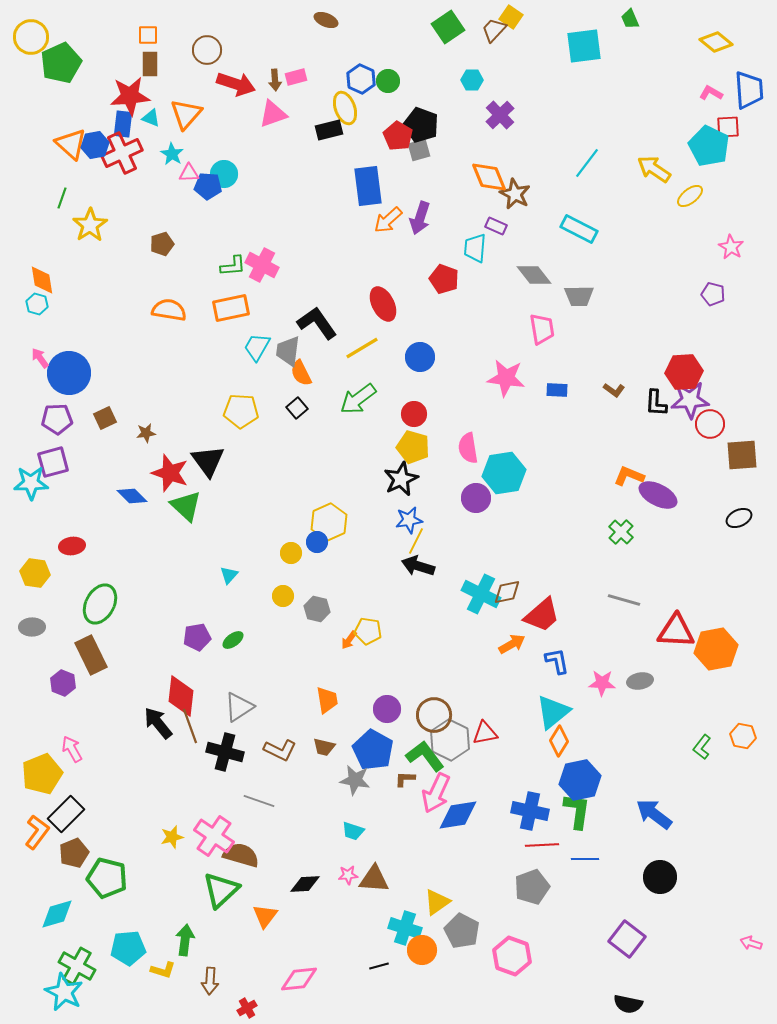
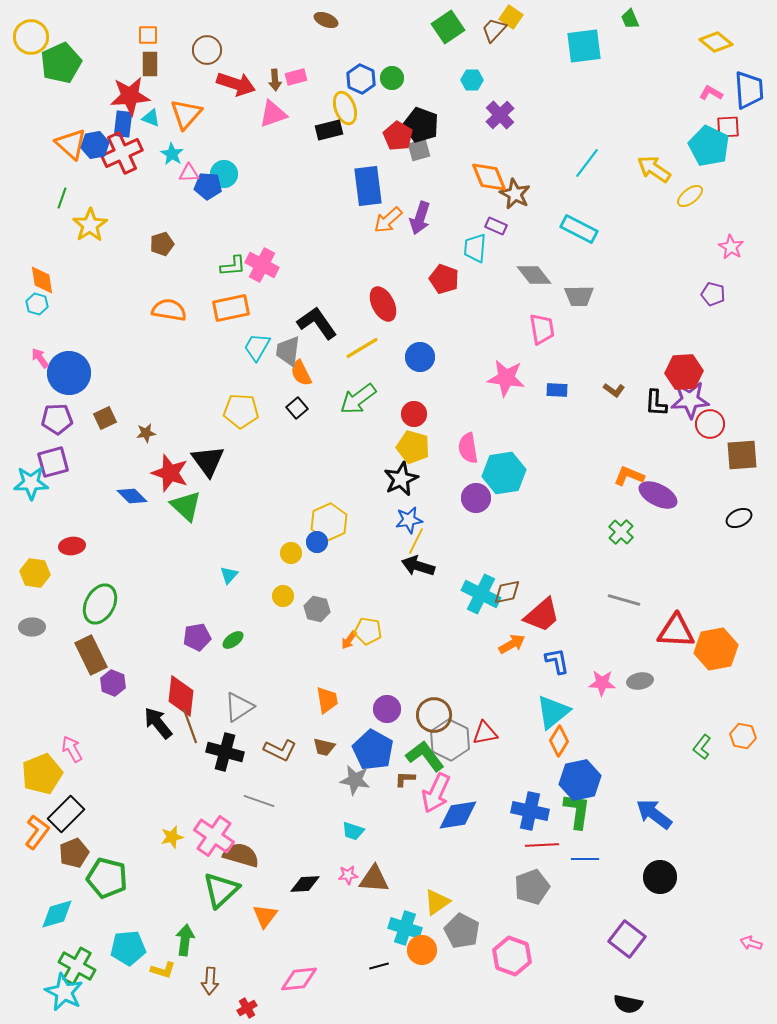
green circle at (388, 81): moved 4 px right, 3 px up
purple hexagon at (63, 683): moved 50 px right
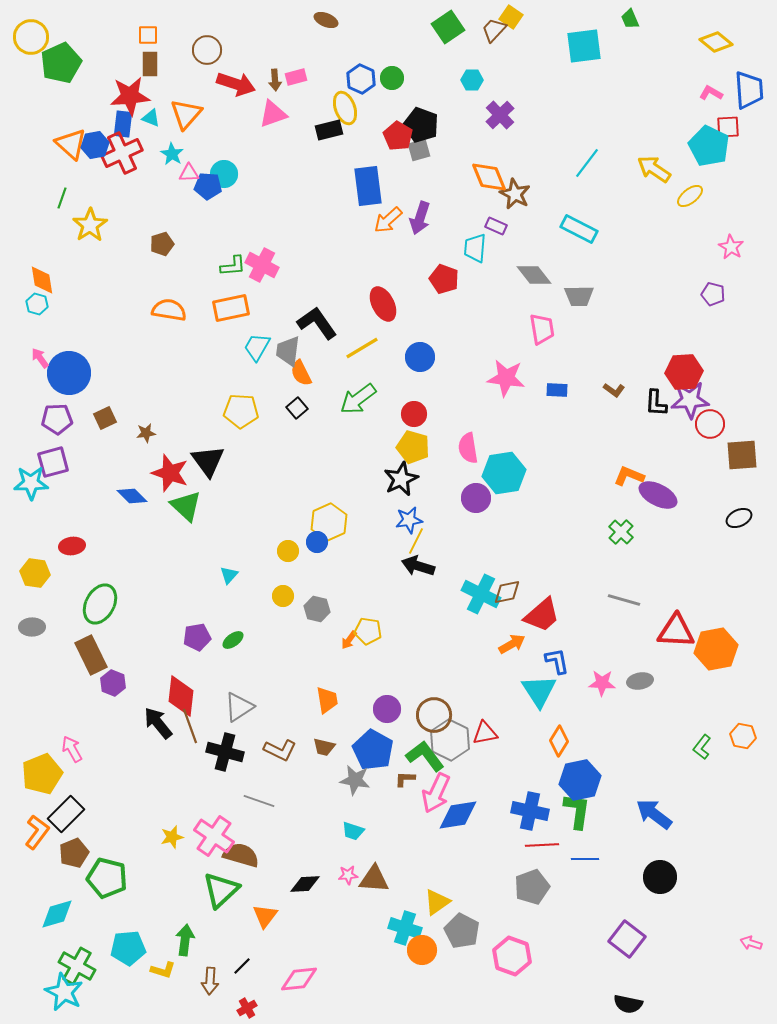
yellow circle at (291, 553): moved 3 px left, 2 px up
cyan triangle at (553, 712): moved 14 px left, 21 px up; rotated 24 degrees counterclockwise
black line at (379, 966): moved 137 px left; rotated 30 degrees counterclockwise
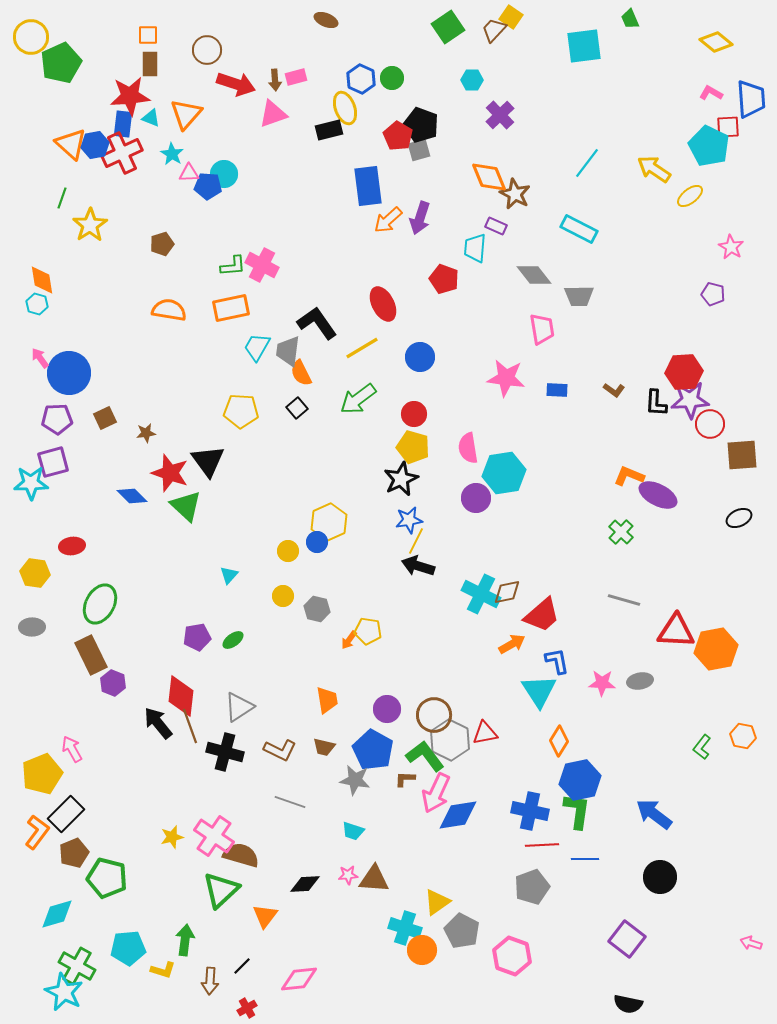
blue trapezoid at (749, 90): moved 2 px right, 9 px down
gray line at (259, 801): moved 31 px right, 1 px down
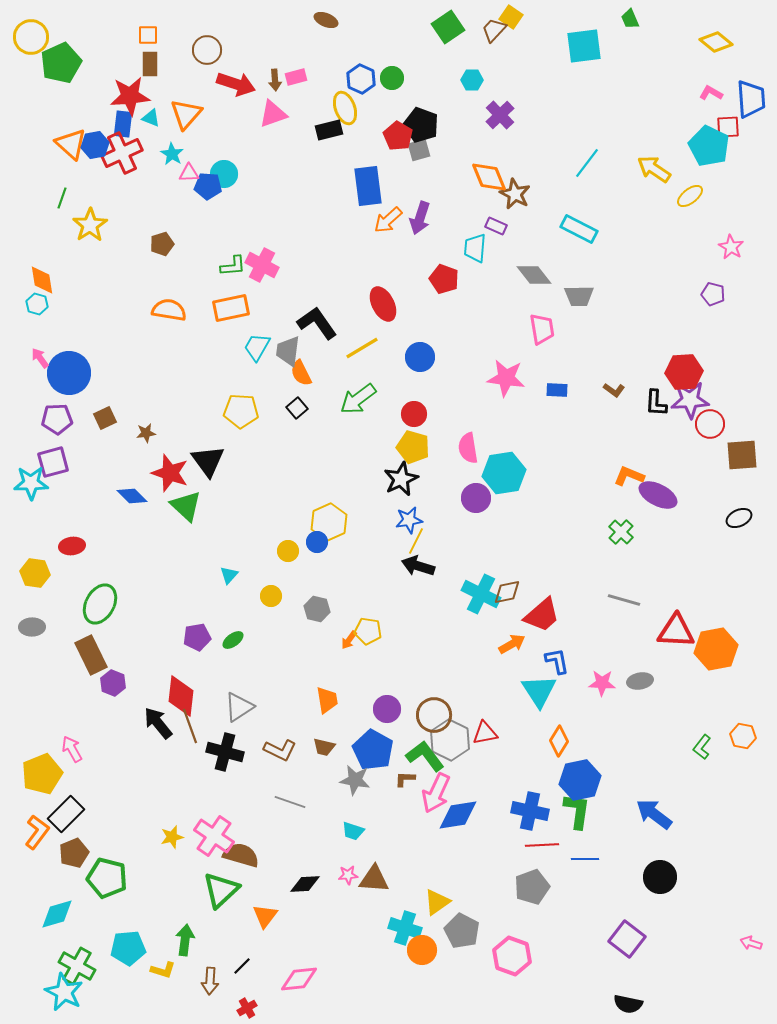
yellow circle at (283, 596): moved 12 px left
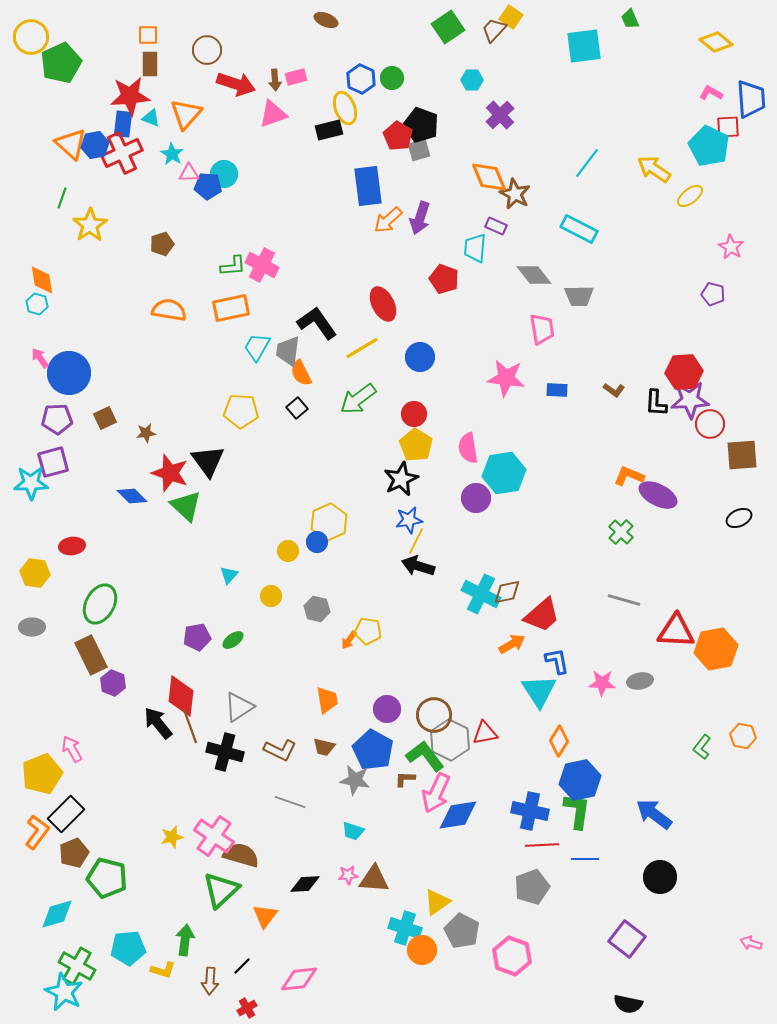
yellow pentagon at (413, 447): moved 3 px right, 2 px up; rotated 16 degrees clockwise
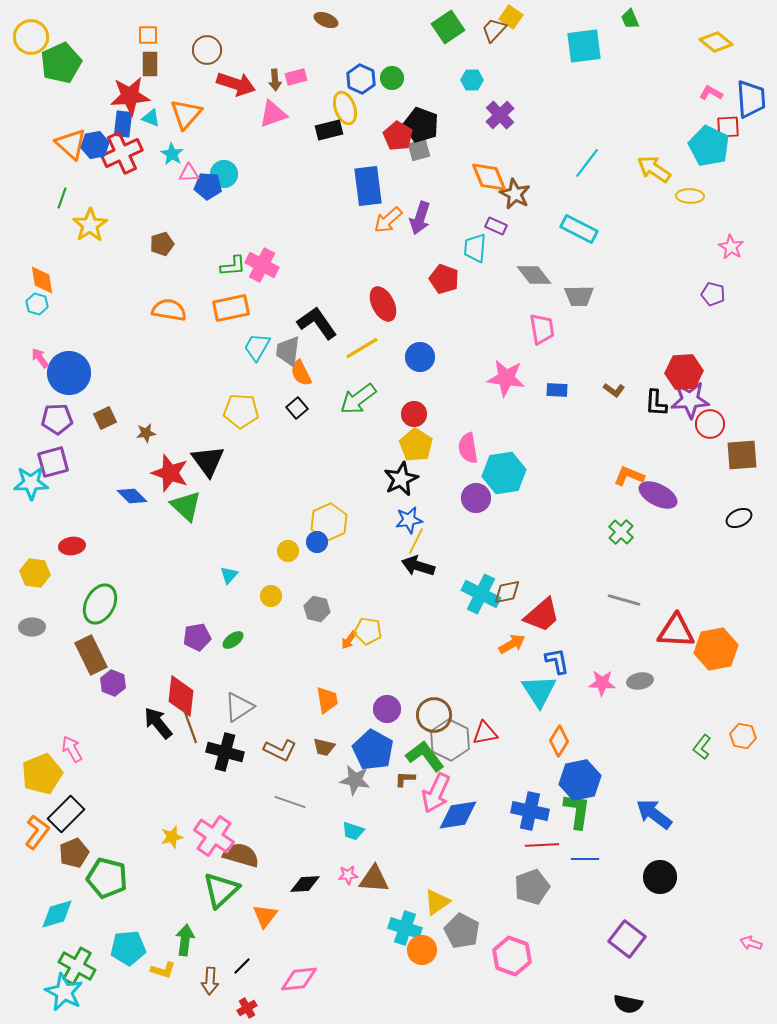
yellow ellipse at (690, 196): rotated 40 degrees clockwise
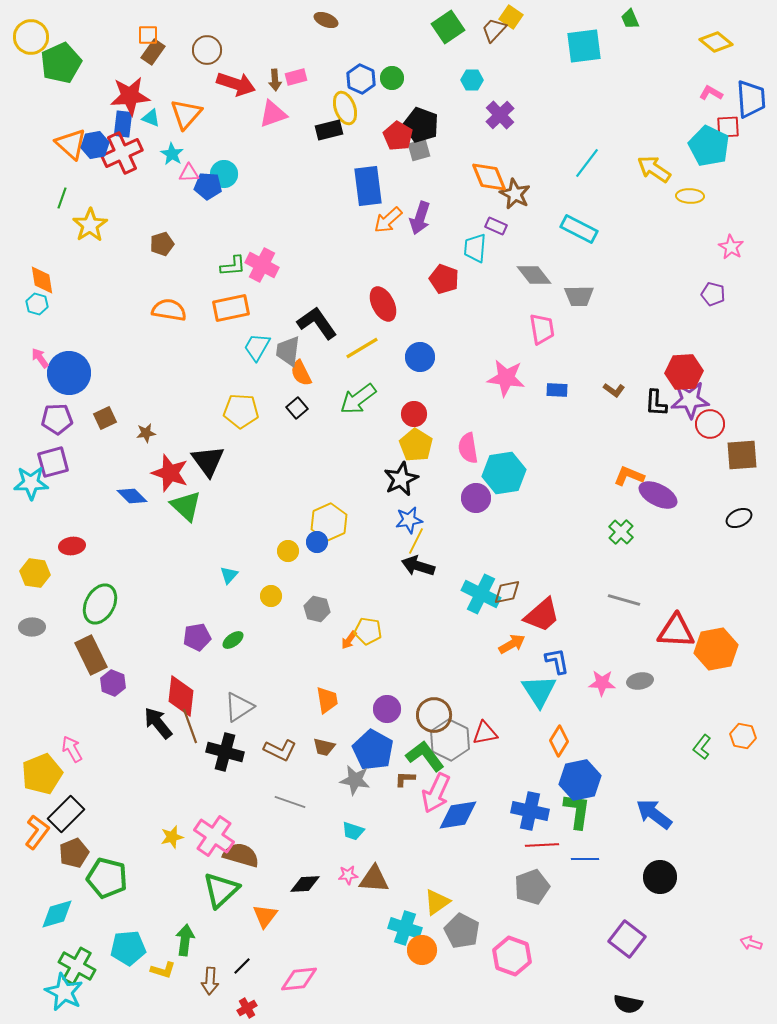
brown rectangle at (150, 64): moved 3 px right, 12 px up; rotated 35 degrees clockwise
